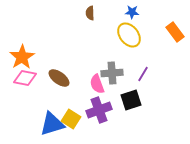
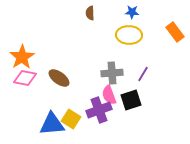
yellow ellipse: rotated 50 degrees counterclockwise
pink semicircle: moved 12 px right, 11 px down
blue triangle: rotated 12 degrees clockwise
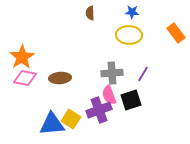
orange rectangle: moved 1 px right, 1 px down
brown ellipse: moved 1 px right; rotated 40 degrees counterclockwise
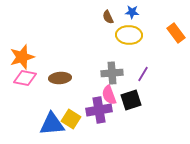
brown semicircle: moved 18 px right, 4 px down; rotated 24 degrees counterclockwise
orange star: rotated 15 degrees clockwise
purple cross: rotated 10 degrees clockwise
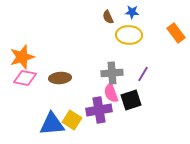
pink semicircle: moved 2 px right, 2 px up
yellow square: moved 1 px right, 1 px down
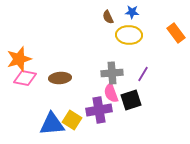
orange star: moved 3 px left, 2 px down
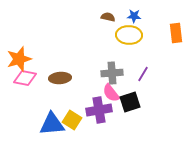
blue star: moved 2 px right, 4 px down
brown semicircle: rotated 128 degrees clockwise
orange rectangle: rotated 30 degrees clockwise
pink semicircle: rotated 18 degrees counterclockwise
black square: moved 1 px left, 2 px down
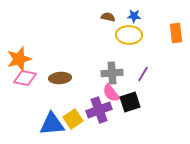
purple cross: rotated 10 degrees counterclockwise
yellow square: moved 1 px right, 1 px up; rotated 24 degrees clockwise
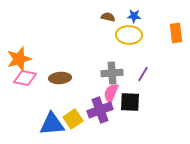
pink semicircle: rotated 60 degrees clockwise
black square: rotated 20 degrees clockwise
purple cross: moved 1 px right
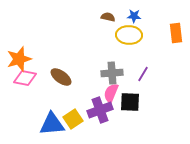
brown ellipse: moved 1 px right, 1 px up; rotated 40 degrees clockwise
